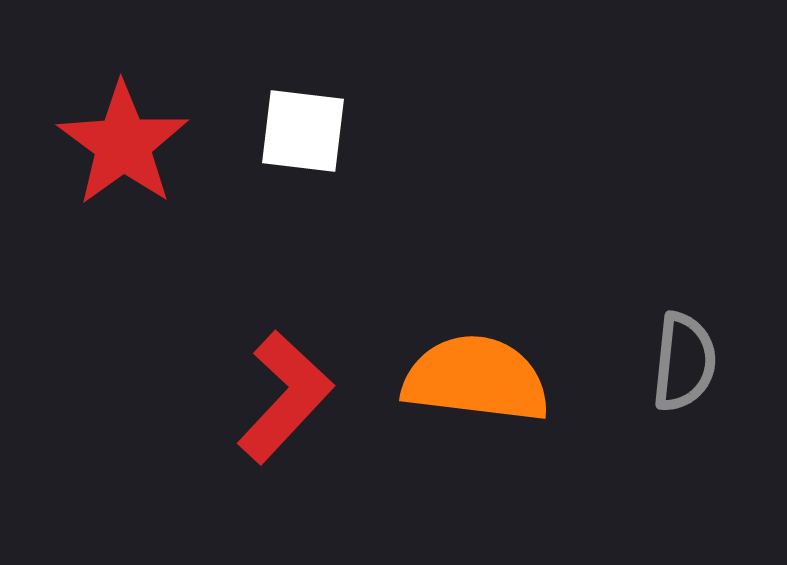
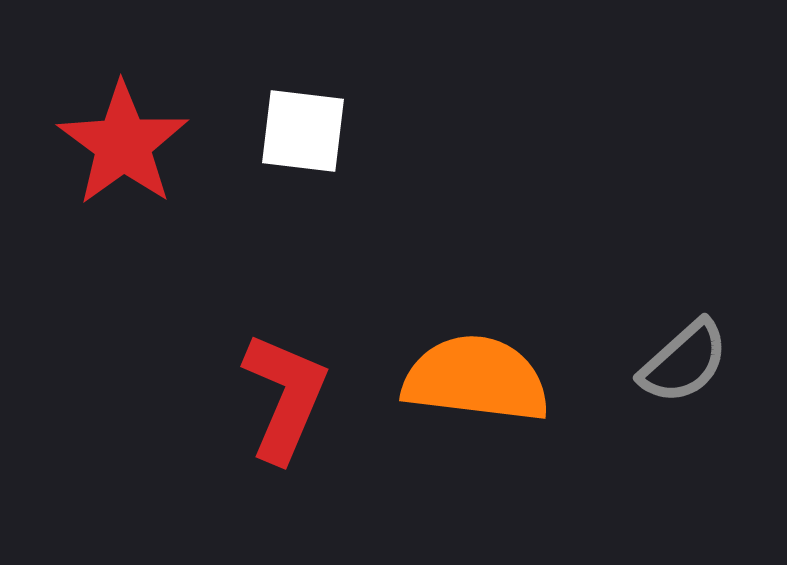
gray semicircle: rotated 42 degrees clockwise
red L-shape: rotated 20 degrees counterclockwise
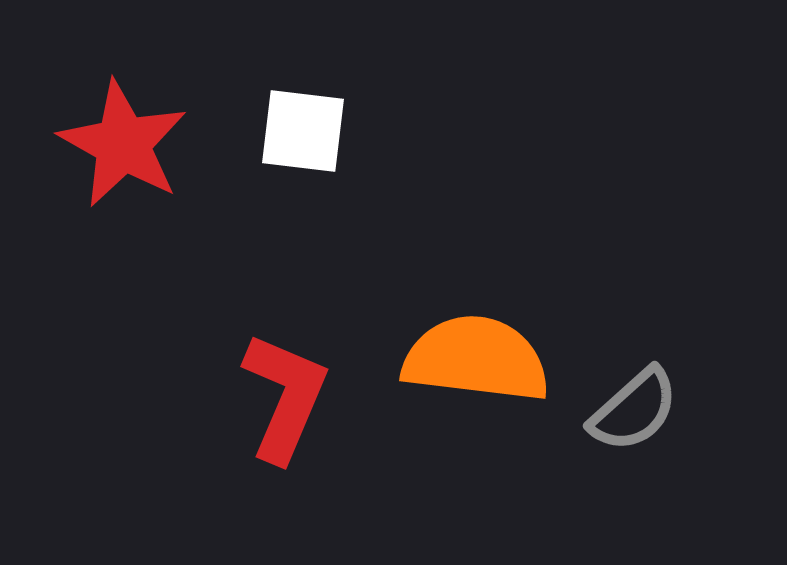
red star: rotated 7 degrees counterclockwise
gray semicircle: moved 50 px left, 48 px down
orange semicircle: moved 20 px up
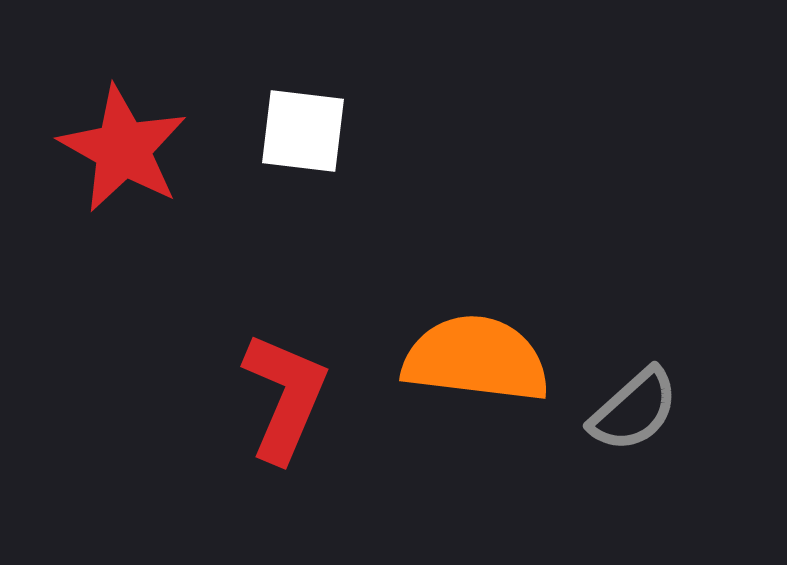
red star: moved 5 px down
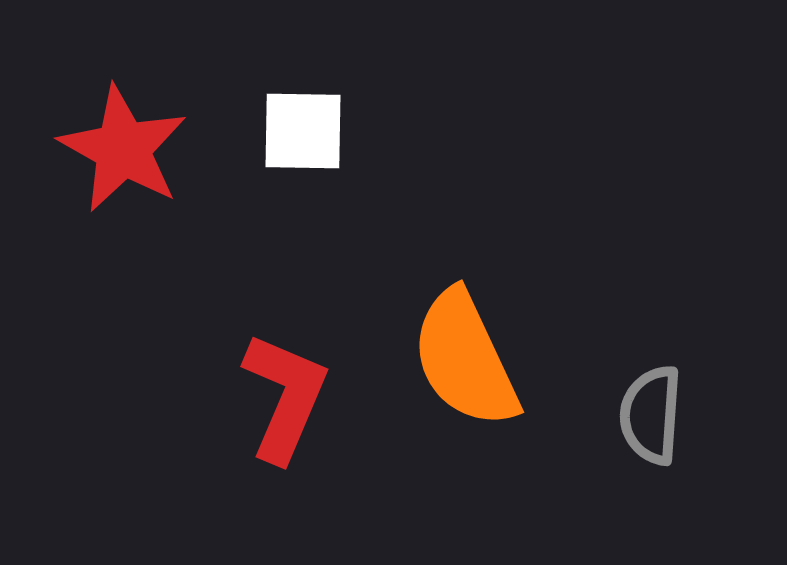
white square: rotated 6 degrees counterclockwise
orange semicircle: moved 11 px left; rotated 122 degrees counterclockwise
gray semicircle: moved 17 px right, 5 px down; rotated 136 degrees clockwise
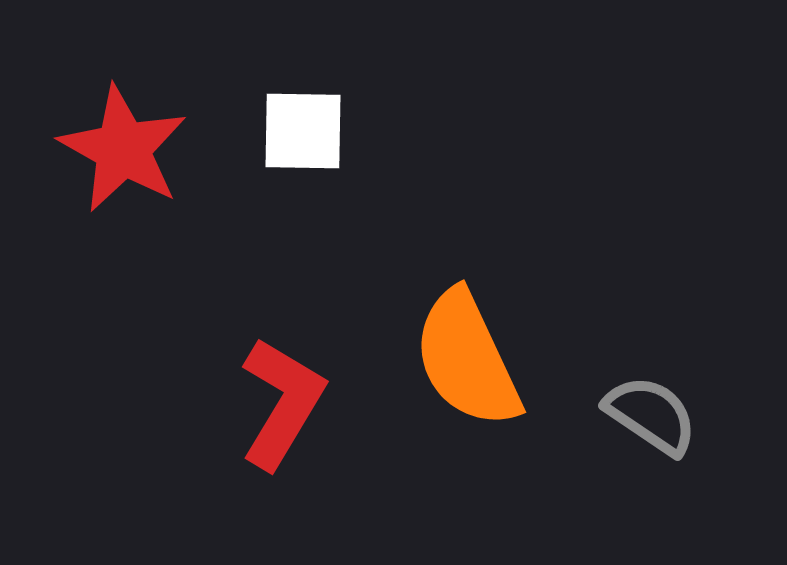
orange semicircle: moved 2 px right
red L-shape: moved 3 px left, 6 px down; rotated 8 degrees clockwise
gray semicircle: rotated 120 degrees clockwise
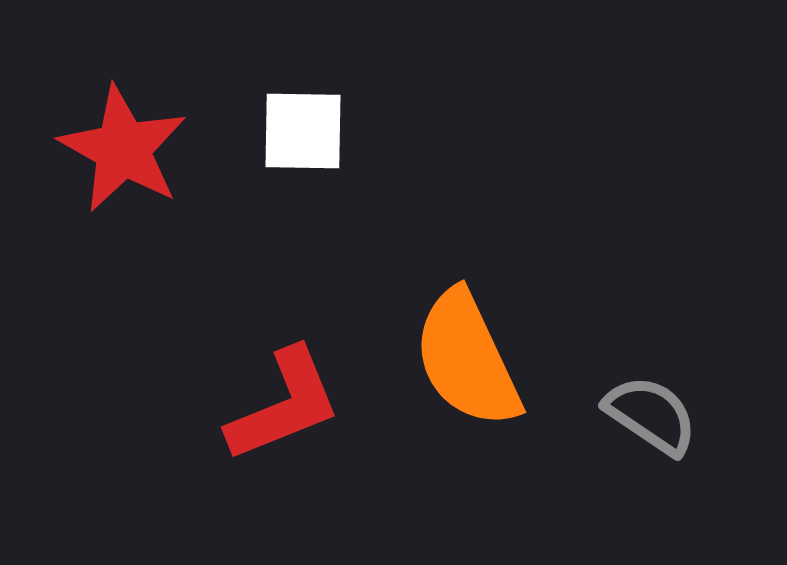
red L-shape: moved 2 px right, 2 px down; rotated 37 degrees clockwise
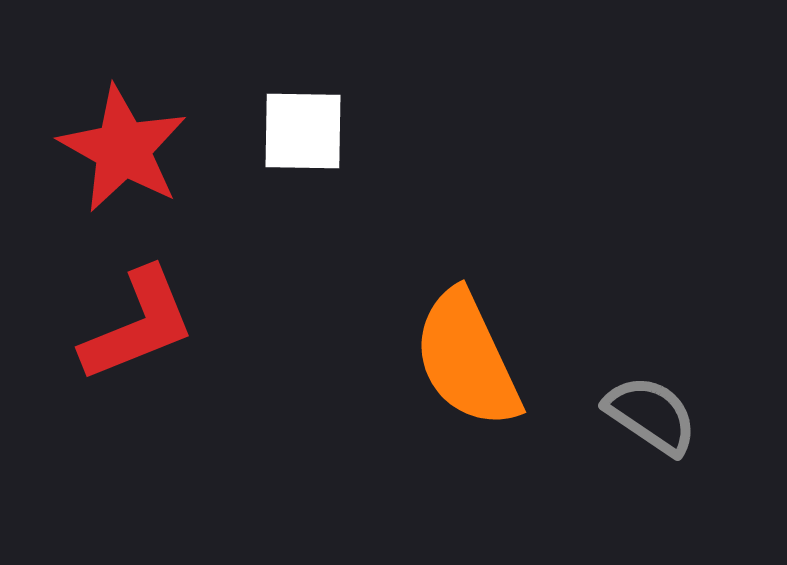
red L-shape: moved 146 px left, 80 px up
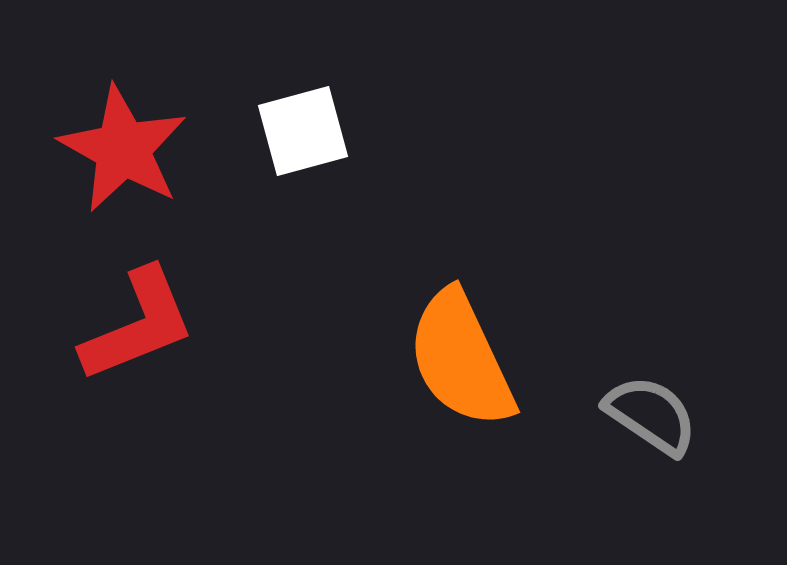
white square: rotated 16 degrees counterclockwise
orange semicircle: moved 6 px left
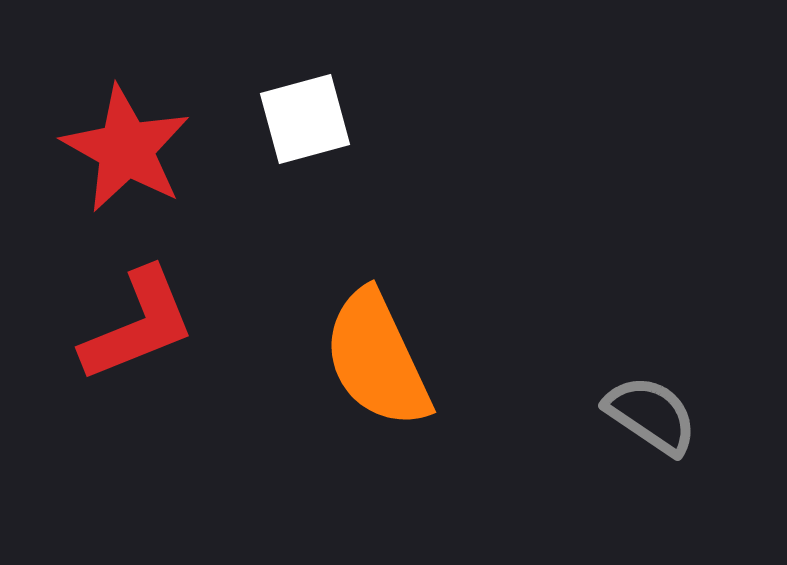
white square: moved 2 px right, 12 px up
red star: moved 3 px right
orange semicircle: moved 84 px left
